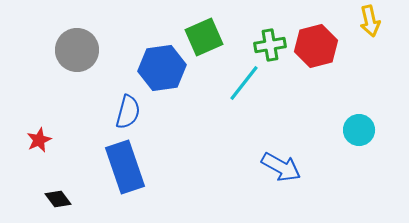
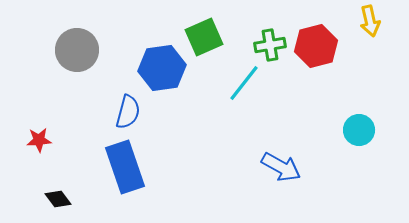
red star: rotated 20 degrees clockwise
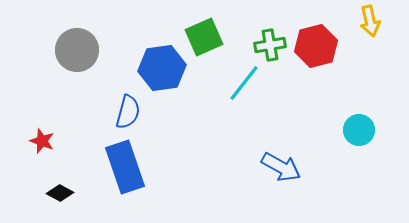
red star: moved 3 px right, 1 px down; rotated 25 degrees clockwise
black diamond: moved 2 px right, 6 px up; rotated 24 degrees counterclockwise
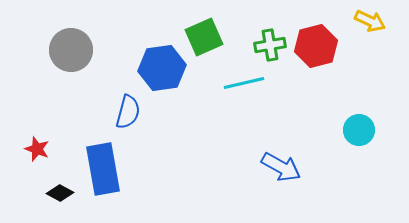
yellow arrow: rotated 52 degrees counterclockwise
gray circle: moved 6 px left
cyan line: rotated 39 degrees clockwise
red star: moved 5 px left, 8 px down
blue rectangle: moved 22 px left, 2 px down; rotated 9 degrees clockwise
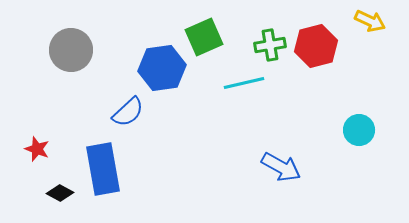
blue semicircle: rotated 32 degrees clockwise
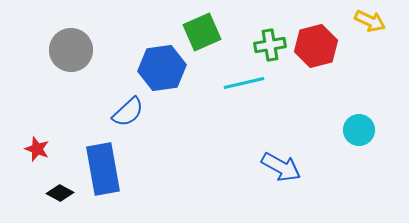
green square: moved 2 px left, 5 px up
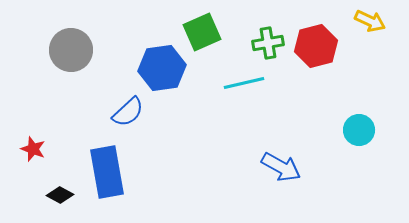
green cross: moved 2 px left, 2 px up
red star: moved 4 px left
blue rectangle: moved 4 px right, 3 px down
black diamond: moved 2 px down
